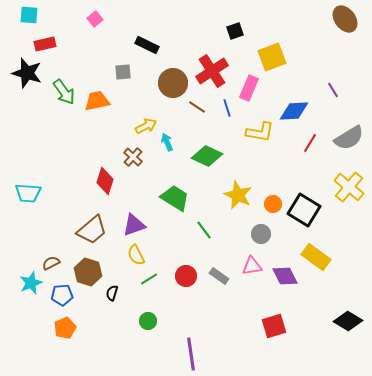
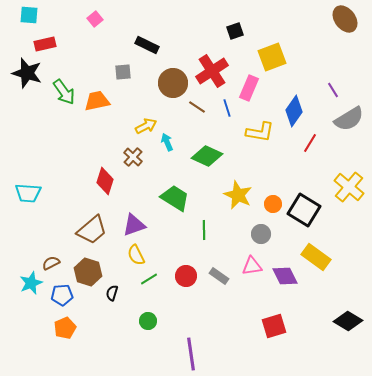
blue diamond at (294, 111): rotated 52 degrees counterclockwise
gray semicircle at (349, 138): moved 19 px up
green line at (204, 230): rotated 36 degrees clockwise
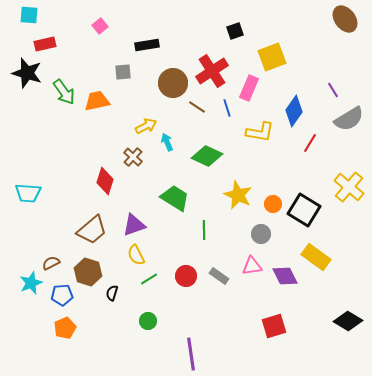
pink square at (95, 19): moved 5 px right, 7 px down
black rectangle at (147, 45): rotated 35 degrees counterclockwise
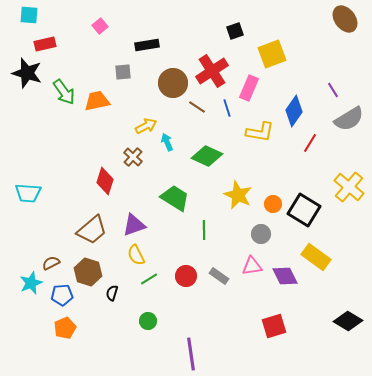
yellow square at (272, 57): moved 3 px up
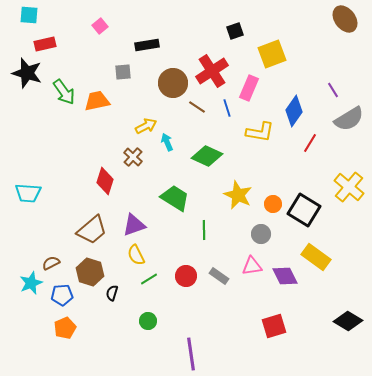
brown hexagon at (88, 272): moved 2 px right
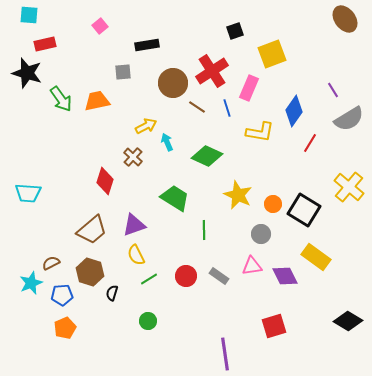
green arrow at (64, 92): moved 3 px left, 7 px down
purple line at (191, 354): moved 34 px right
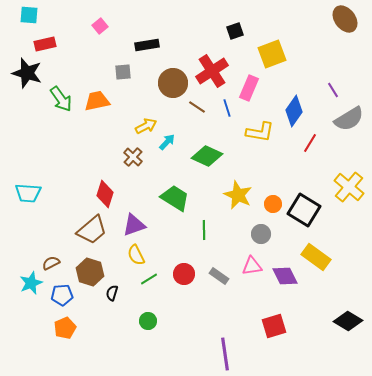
cyan arrow at (167, 142): rotated 66 degrees clockwise
red diamond at (105, 181): moved 13 px down
red circle at (186, 276): moved 2 px left, 2 px up
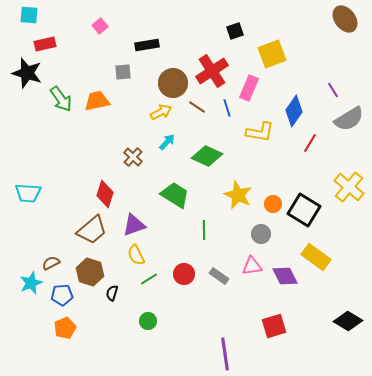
yellow arrow at (146, 126): moved 15 px right, 14 px up
green trapezoid at (175, 198): moved 3 px up
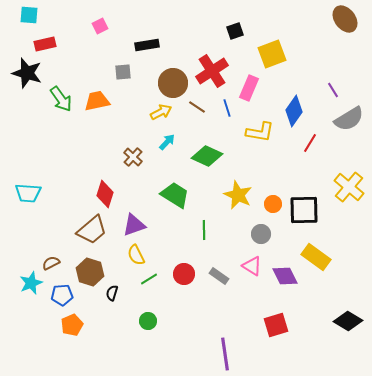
pink square at (100, 26): rotated 14 degrees clockwise
black square at (304, 210): rotated 32 degrees counterclockwise
pink triangle at (252, 266): rotated 40 degrees clockwise
red square at (274, 326): moved 2 px right, 1 px up
orange pentagon at (65, 328): moved 7 px right, 3 px up
